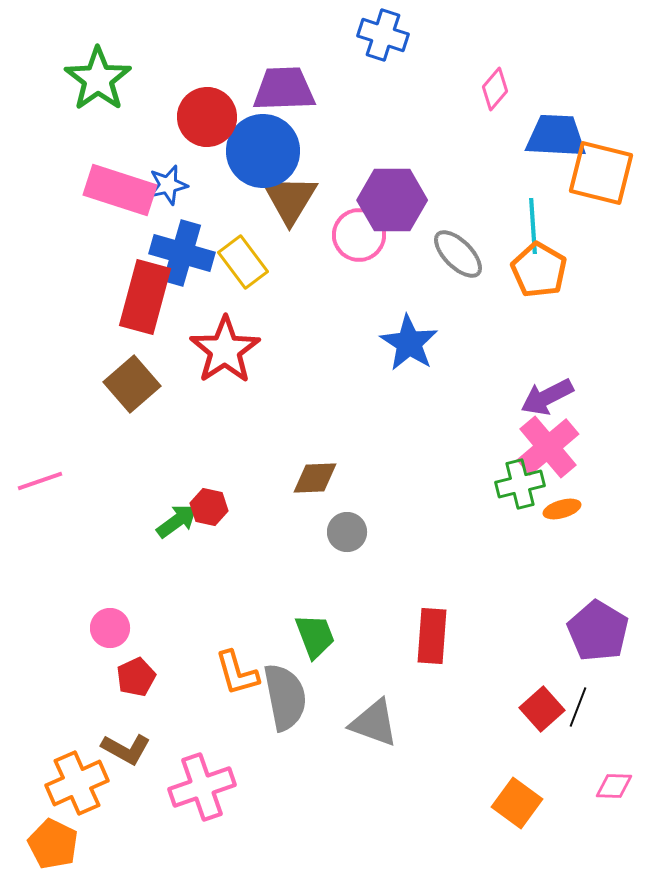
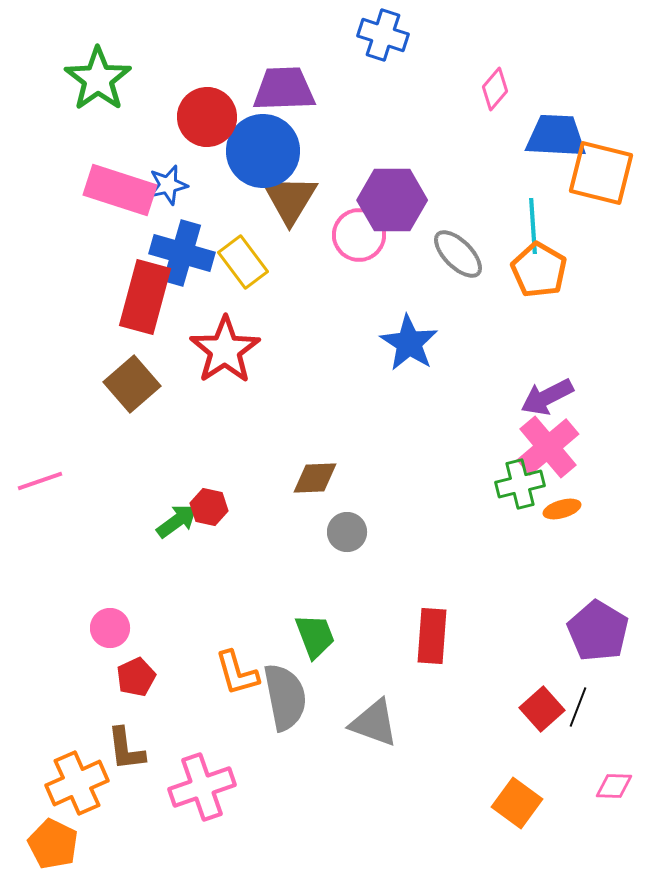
brown L-shape at (126, 749): rotated 54 degrees clockwise
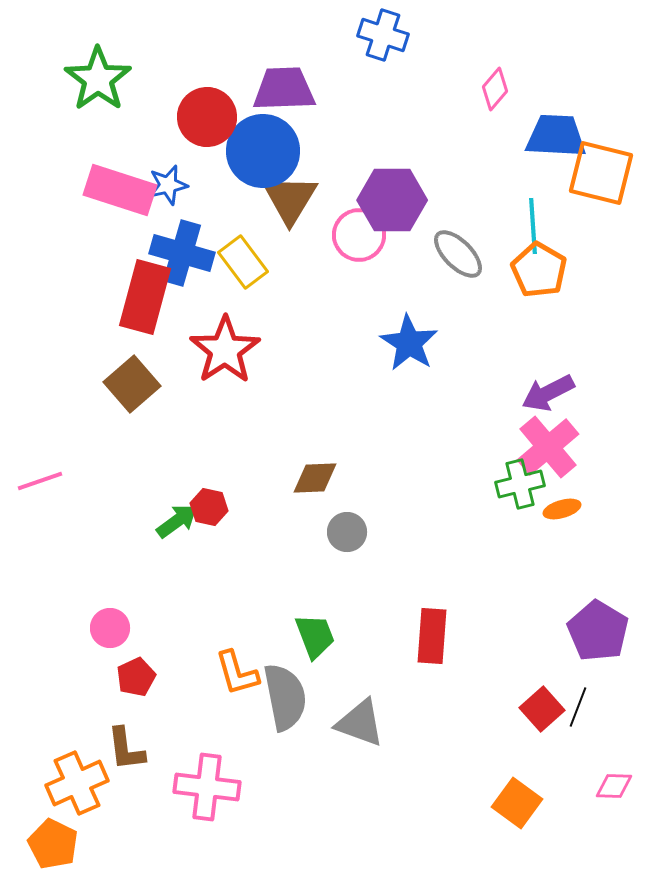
purple arrow at (547, 397): moved 1 px right, 4 px up
gray triangle at (374, 723): moved 14 px left
pink cross at (202, 787): moved 5 px right; rotated 26 degrees clockwise
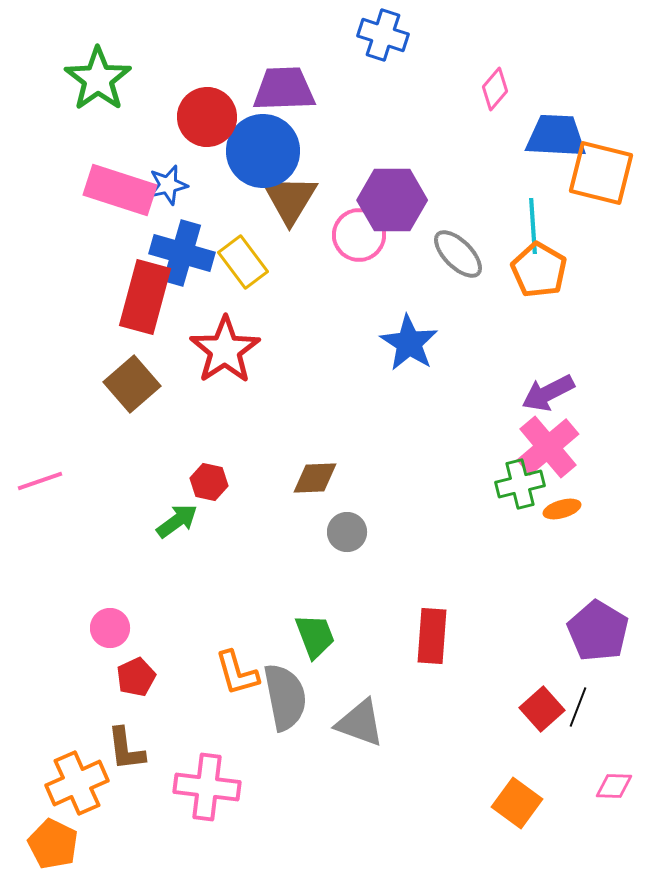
red hexagon at (209, 507): moved 25 px up
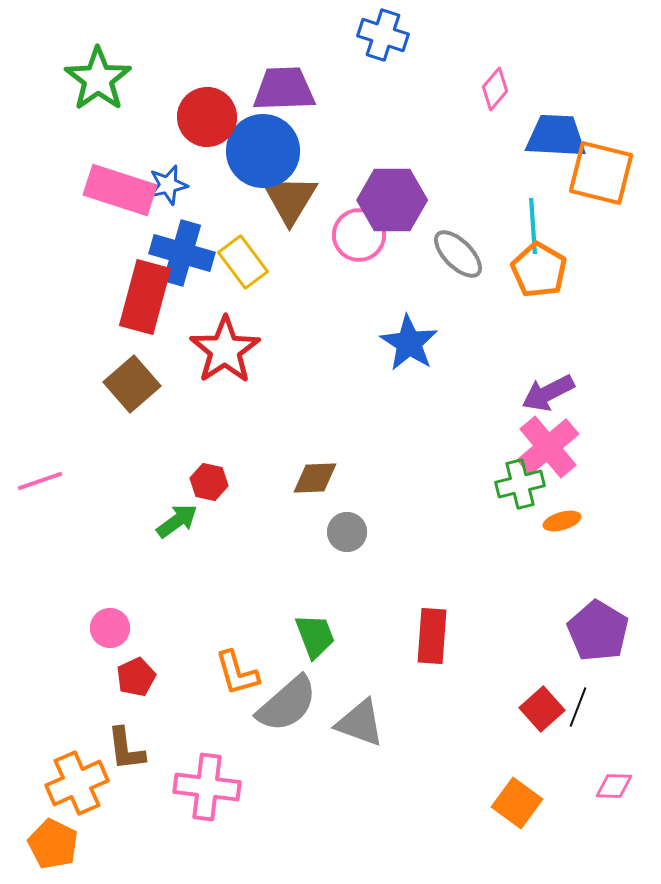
orange ellipse at (562, 509): moved 12 px down
gray semicircle at (285, 697): moved 2 px right, 7 px down; rotated 60 degrees clockwise
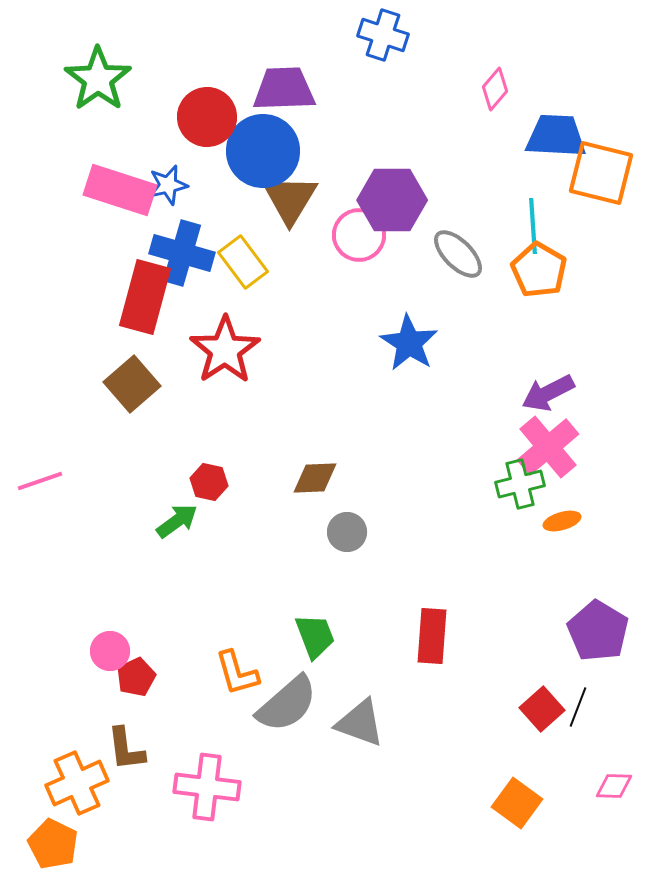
pink circle at (110, 628): moved 23 px down
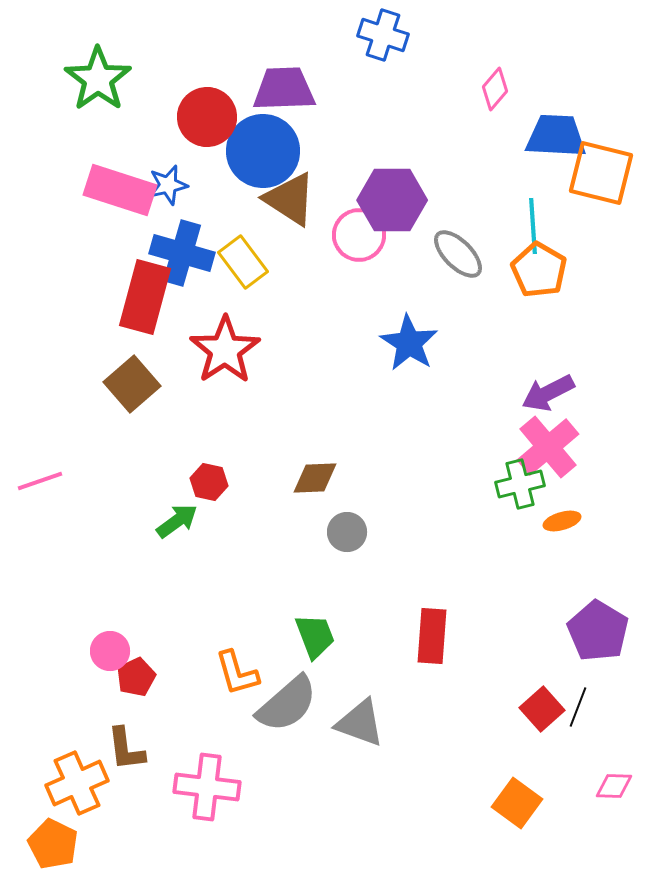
brown triangle at (290, 199): rotated 28 degrees counterclockwise
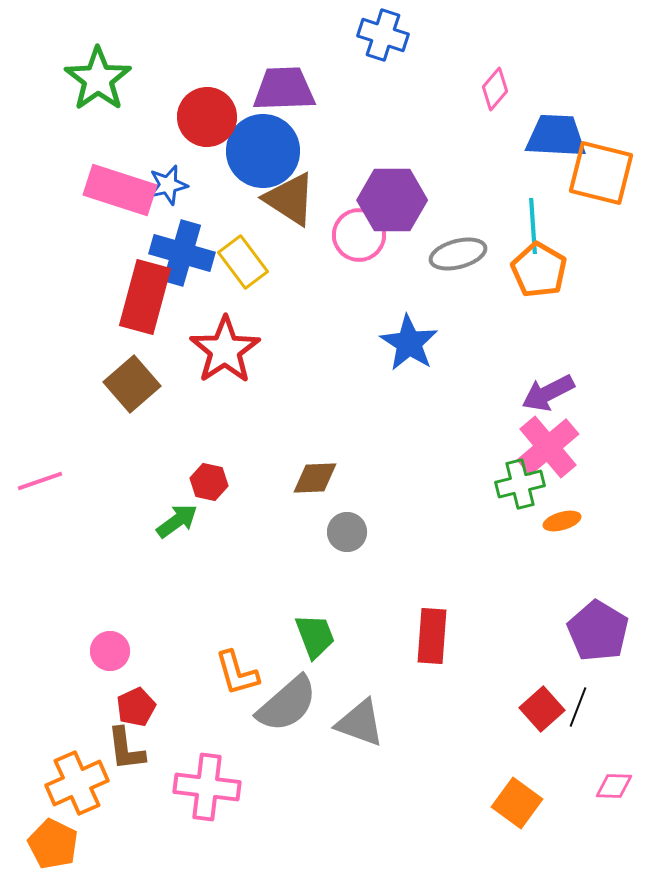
gray ellipse at (458, 254): rotated 60 degrees counterclockwise
red pentagon at (136, 677): moved 30 px down
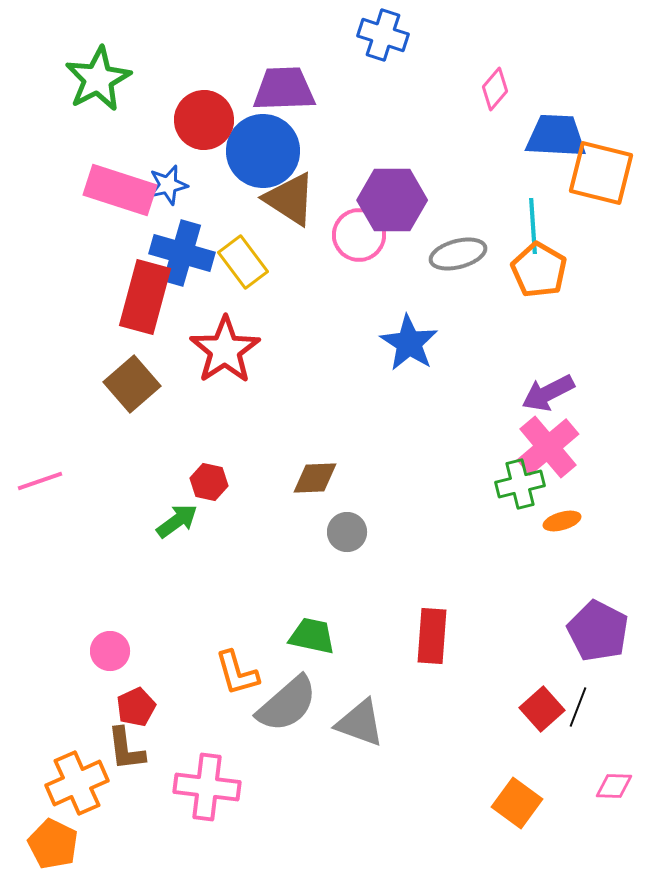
green star at (98, 79): rotated 8 degrees clockwise
red circle at (207, 117): moved 3 px left, 3 px down
purple pentagon at (598, 631): rotated 4 degrees counterclockwise
green trapezoid at (315, 636): moved 3 px left; rotated 57 degrees counterclockwise
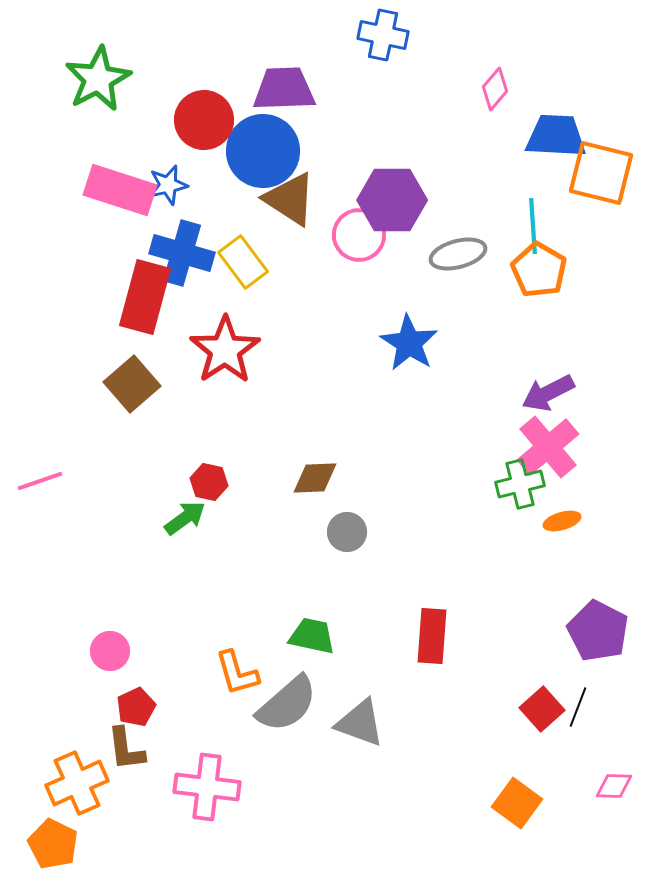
blue cross at (383, 35): rotated 6 degrees counterclockwise
green arrow at (177, 521): moved 8 px right, 3 px up
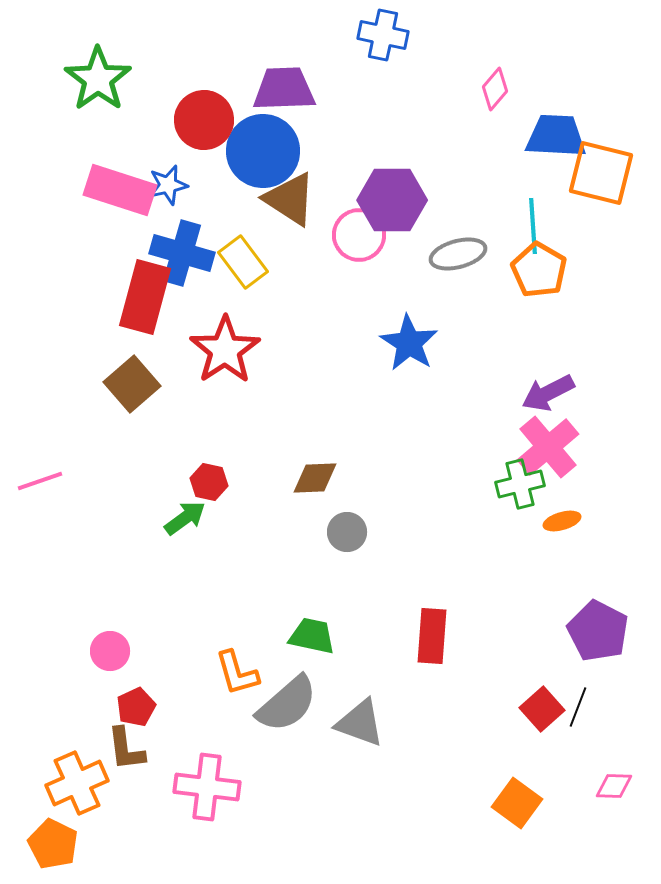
green star at (98, 79): rotated 8 degrees counterclockwise
